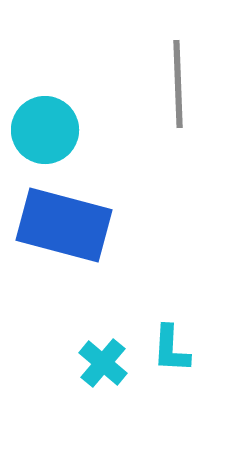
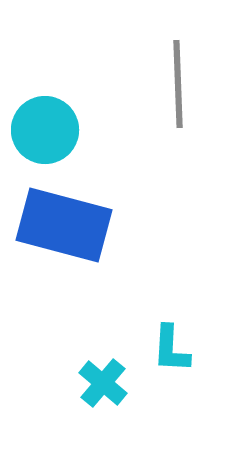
cyan cross: moved 20 px down
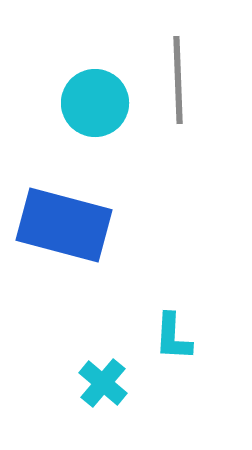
gray line: moved 4 px up
cyan circle: moved 50 px right, 27 px up
cyan L-shape: moved 2 px right, 12 px up
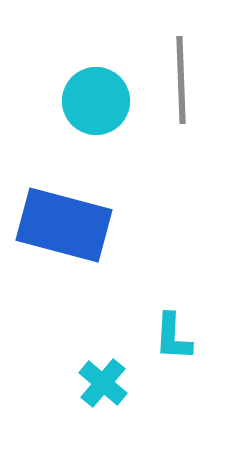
gray line: moved 3 px right
cyan circle: moved 1 px right, 2 px up
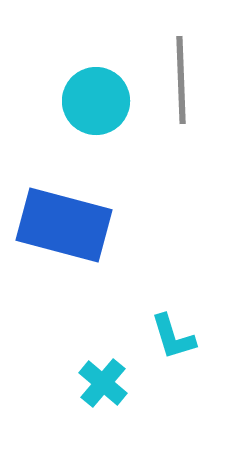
cyan L-shape: rotated 20 degrees counterclockwise
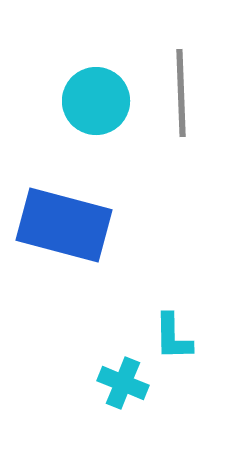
gray line: moved 13 px down
cyan L-shape: rotated 16 degrees clockwise
cyan cross: moved 20 px right; rotated 18 degrees counterclockwise
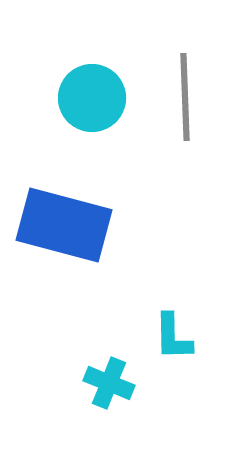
gray line: moved 4 px right, 4 px down
cyan circle: moved 4 px left, 3 px up
cyan cross: moved 14 px left
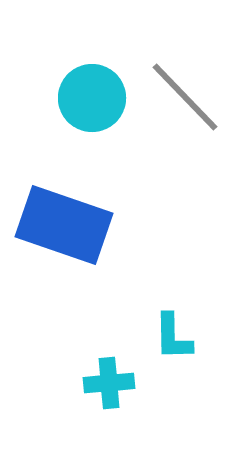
gray line: rotated 42 degrees counterclockwise
blue rectangle: rotated 4 degrees clockwise
cyan cross: rotated 27 degrees counterclockwise
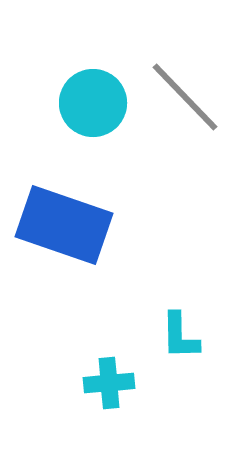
cyan circle: moved 1 px right, 5 px down
cyan L-shape: moved 7 px right, 1 px up
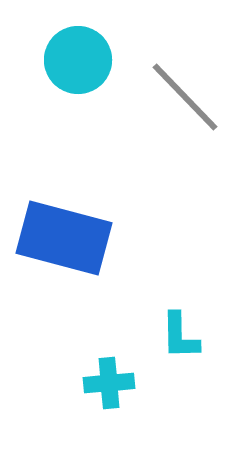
cyan circle: moved 15 px left, 43 px up
blue rectangle: moved 13 px down; rotated 4 degrees counterclockwise
